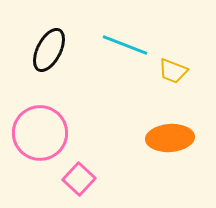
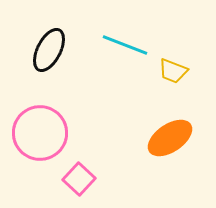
orange ellipse: rotated 30 degrees counterclockwise
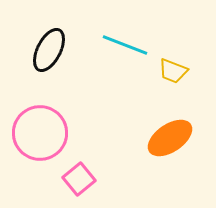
pink square: rotated 8 degrees clockwise
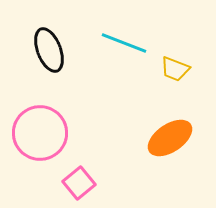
cyan line: moved 1 px left, 2 px up
black ellipse: rotated 48 degrees counterclockwise
yellow trapezoid: moved 2 px right, 2 px up
pink square: moved 4 px down
